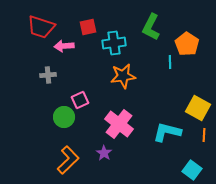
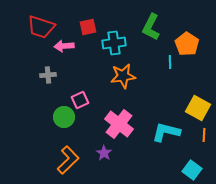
cyan L-shape: moved 1 px left
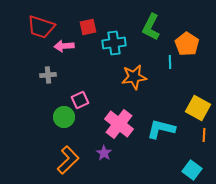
orange star: moved 11 px right, 1 px down
cyan L-shape: moved 5 px left, 3 px up
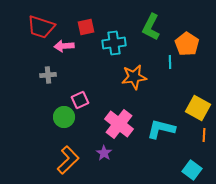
red square: moved 2 px left
